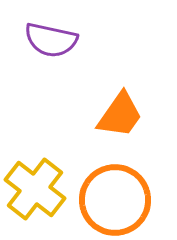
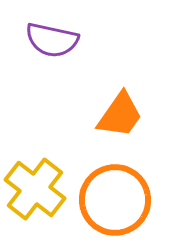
purple semicircle: moved 1 px right
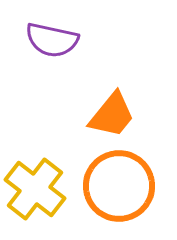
orange trapezoid: moved 8 px left; rotated 4 degrees clockwise
orange circle: moved 4 px right, 14 px up
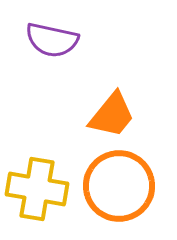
yellow cross: moved 2 px right; rotated 28 degrees counterclockwise
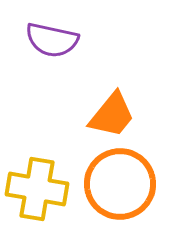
orange circle: moved 1 px right, 2 px up
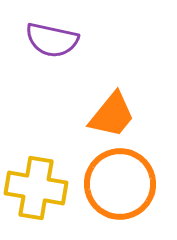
yellow cross: moved 1 px left, 1 px up
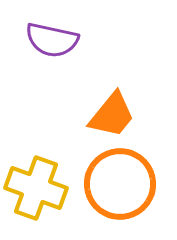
yellow cross: rotated 10 degrees clockwise
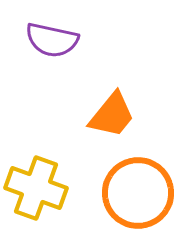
orange circle: moved 18 px right, 9 px down
